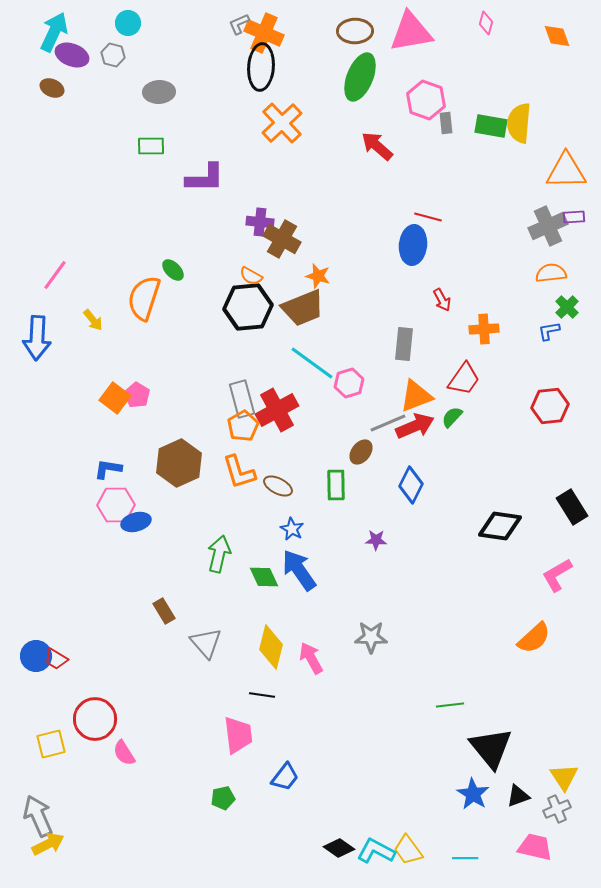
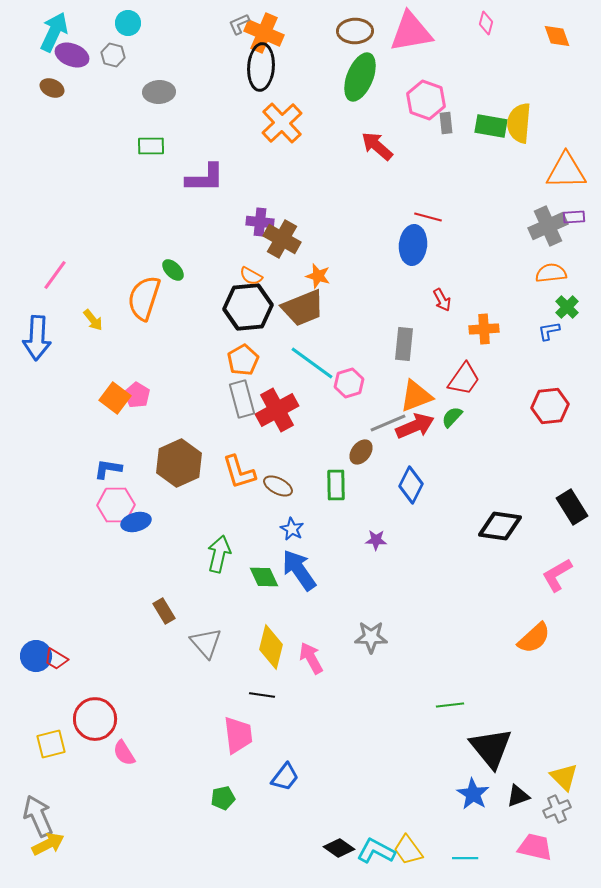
orange pentagon at (243, 426): moved 66 px up
yellow triangle at (564, 777): rotated 12 degrees counterclockwise
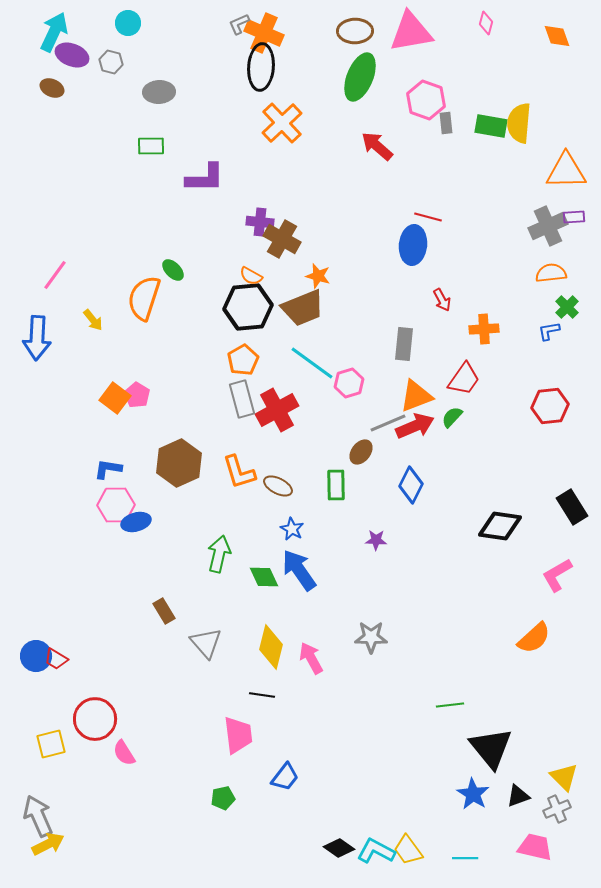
gray hexagon at (113, 55): moved 2 px left, 7 px down
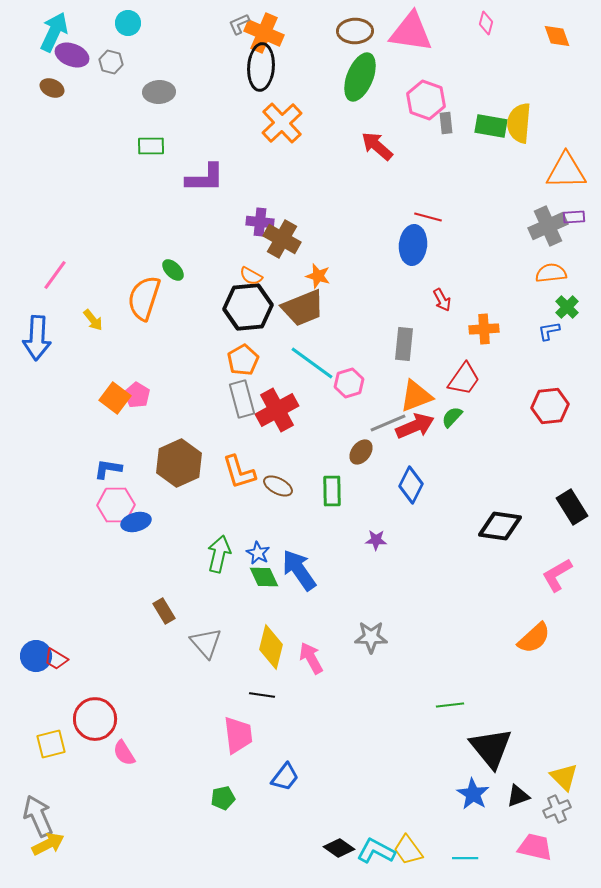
pink triangle at (411, 32): rotated 18 degrees clockwise
green rectangle at (336, 485): moved 4 px left, 6 px down
blue star at (292, 529): moved 34 px left, 24 px down
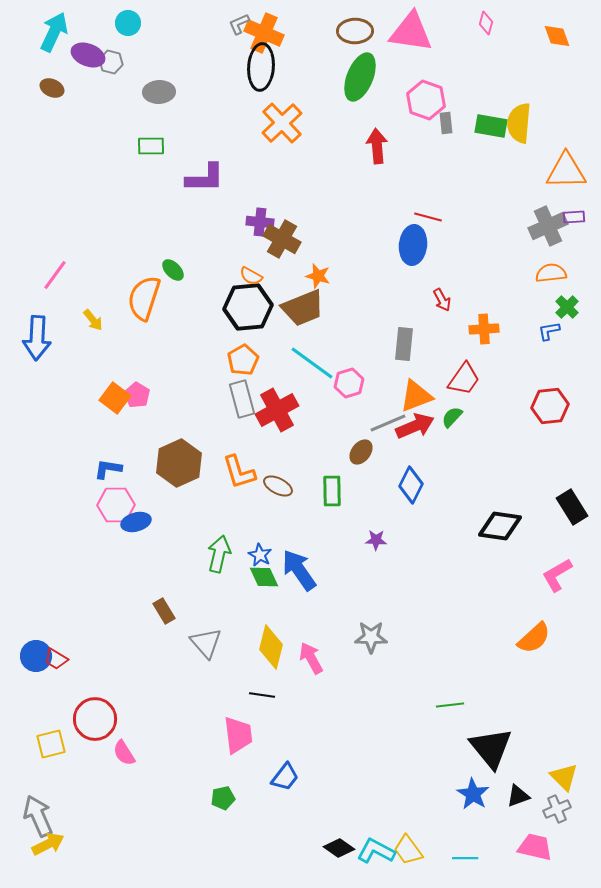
purple ellipse at (72, 55): moved 16 px right
red arrow at (377, 146): rotated 44 degrees clockwise
blue star at (258, 553): moved 2 px right, 2 px down
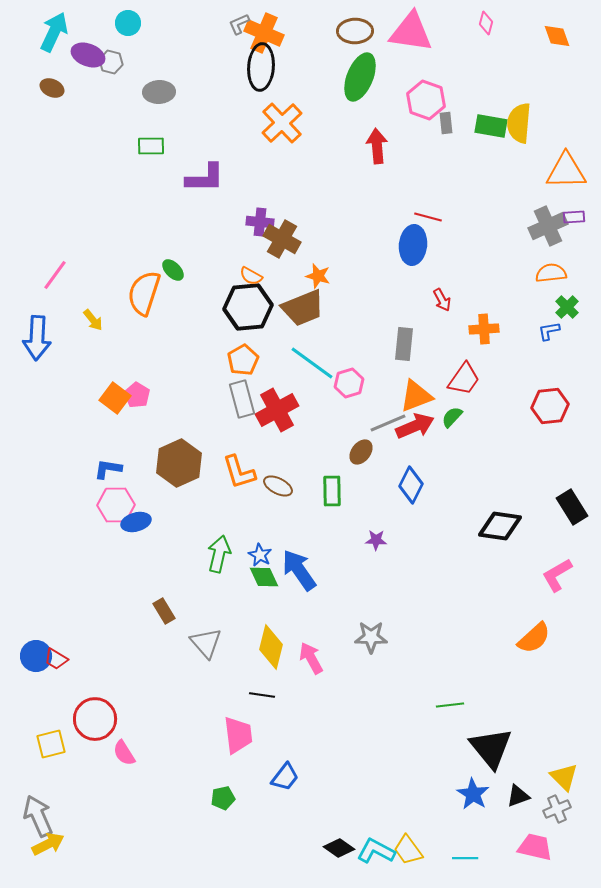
orange semicircle at (144, 298): moved 5 px up
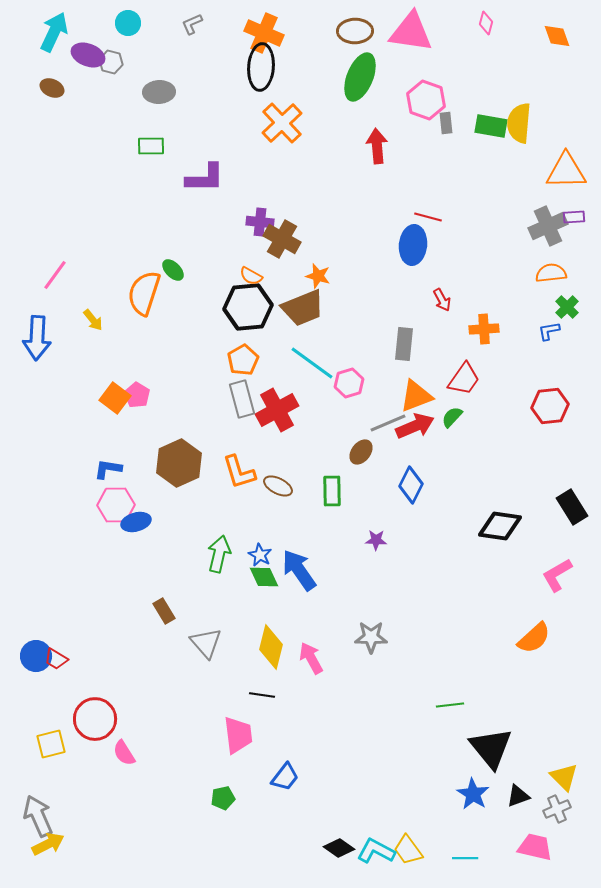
gray L-shape at (239, 24): moved 47 px left
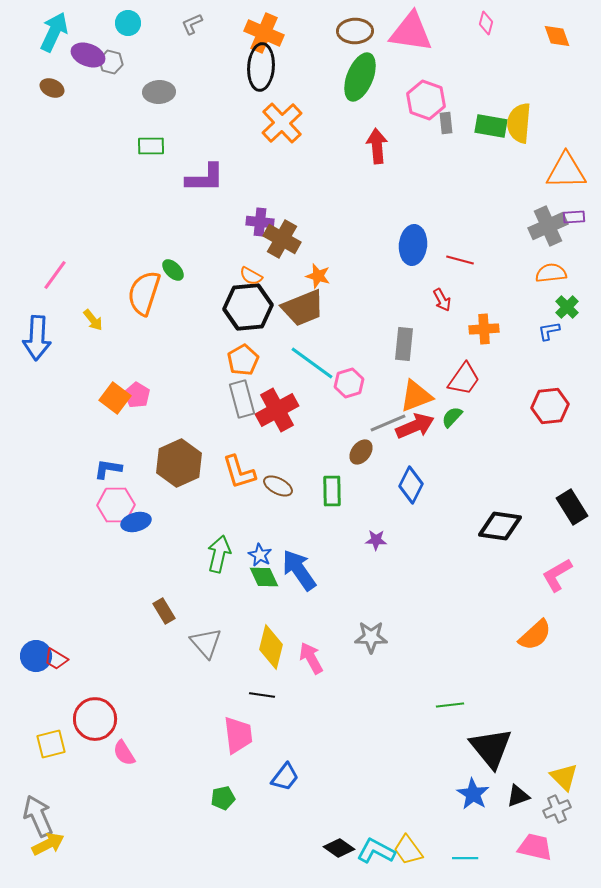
red line at (428, 217): moved 32 px right, 43 px down
orange semicircle at (534, 638): moved 1 px right, 3 px up
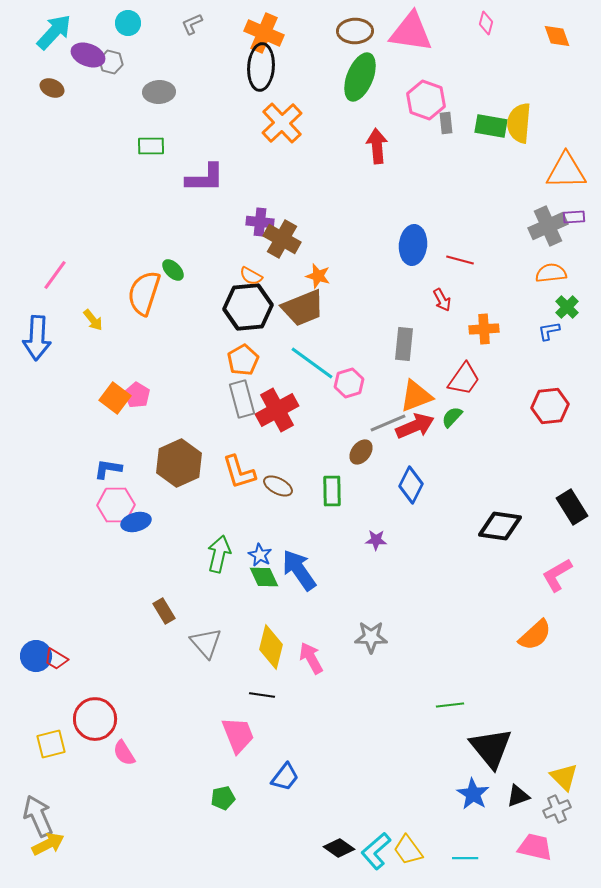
cyan arrow at (54, 32): rotated 18 degrees clockwise
pink trapezoid at (238, 735): rotated 15 degrees counterclockwise
cyan L-shape at (376, 851): rotated 69 degrees counterclockwise
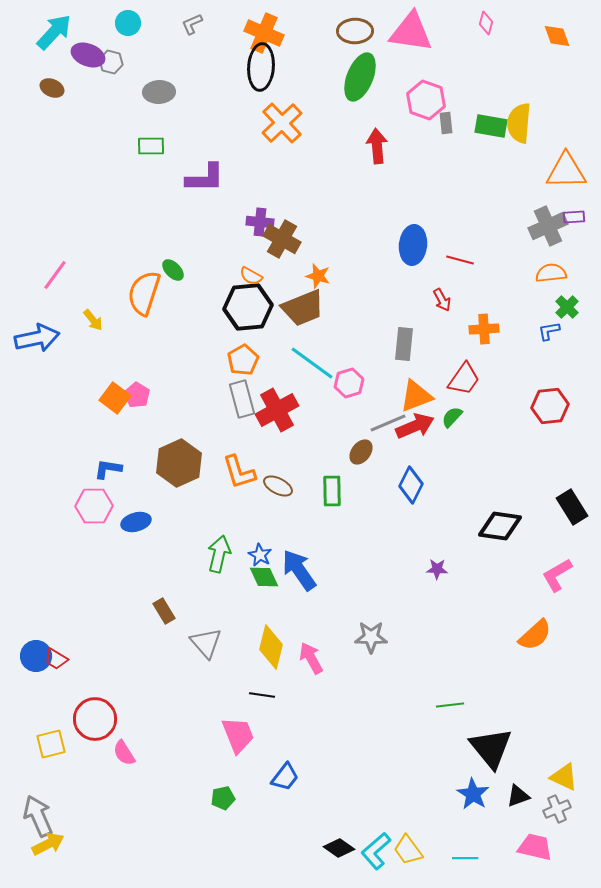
blue arrow at (37, 338): rotated 105 degrees counterclockwise
pink hexagon at (116, 505): moved 22 px left, 1 px down
purple star at (376, 540): moved 61 px right, 29 px down
yellow triangle at (564, 777): rotated 20 degrees counterclockwise
